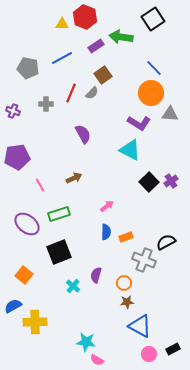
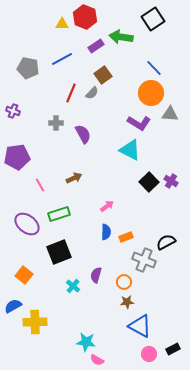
blue line at (62, 58): moved 1 px down
gray cross at (46, 104): moved 10 px right, 19 px down
purple cross at (171, 181): rotated 24 degrees counterclockwise
orange circle at (124, 283): moved 1 px up
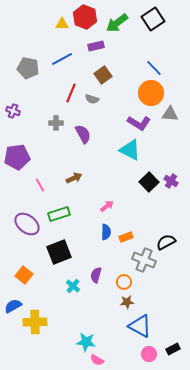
green arrow at (121, 37): moved 4 px left, 14 px up; rotated 45 degrees counterclockwise
purple rectangle at (96, 46): rotated 21 degrees clockwise
gray semicircle at (92, 93): moved 6 px down; rotated 64 degrees clockwise
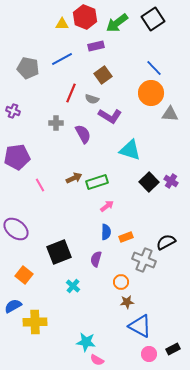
purple L-shape at (139, 123): moved 29 px left, 7 px up
cyan triangle at (130, 150): rotated 10 degrees counterclockwise
green rectangle at (59, 214): moved 38 px right, 32 px up
purple ellipse at (27, 224): moved 11 px left, 5 px down
purple semicircle at (96, 275): moved 16 px up
orange circle at (124, 282): moved 3 px left
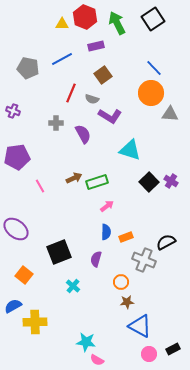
green arrow at (117, 23): rotated 100 degrees clockwise
pink line at (40, 185): moved 1 px down
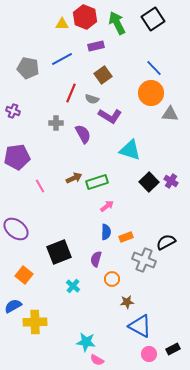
orange circle at (121, 282): moved 9 px left, 3 px up
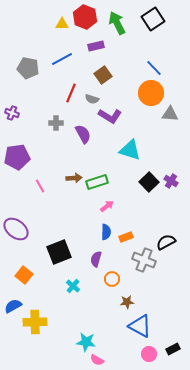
purple cross at (13, 111): moved 1 px left, 2 px down
brown arrow at (74, 178): rotated 21 degrees clockwise
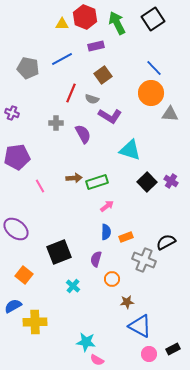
black square at (149, 182): moved 2 px left
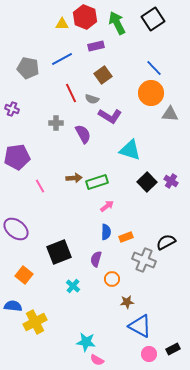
red line at (71, 93): rotated 48 degrees counterclockwise
purple cross at (12, 113): moved 4 px up
blue semicircle at (13, 306): rotated 36 degrees clockwise
yellow cross at (35, 322): rotated 25 degrees counterclockwise
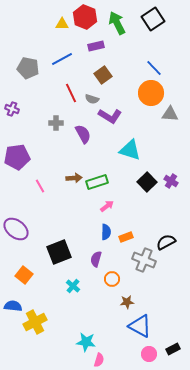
pink semicircle at (97, 360): moved 2 px right; rotated 104 degrees counterclockwise
